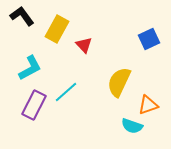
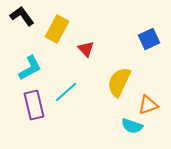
red triangle: moved 2 px right, 4 px down
purple rectangle: rotated 40 degrees counterclockwise
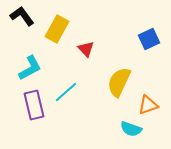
cyan semicircle: moved 1 px left, 3 px down
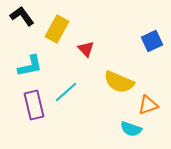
blue square: moved 3 px right, 2 px down
cyan L-shape: moved 2 px up; rotated 16 degrees clockwise
yellow semicircle: rotated 92 degrees counterclockwise
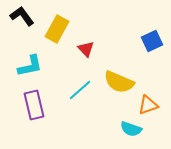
cyan line: moved 14 px right, 2 px up
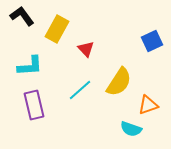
cyan L-shape: rotated 8 degrees clockwise
yellow semicircle: rotated 80 degrees counterclockwise
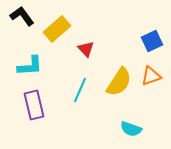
yellow rectangle: rotated 20 degrees clockwise
cyan line: rotated 25 degrees counterclockwise
orange triangle: moved 3 px right, 29 px up
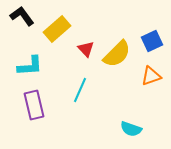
yellow semicircle: moved 2 px left, 28 px up; rotated 12 degrees clockwise
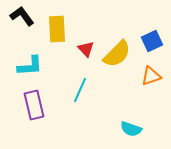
yellow rectangle: rotated 52 degrees counterclockwise
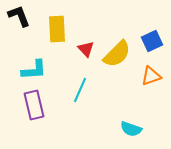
black L-shape: moved 3 px left; rotated 15 degrees clockwise
cyan L-shape: moved 4 px right, 4 px down
